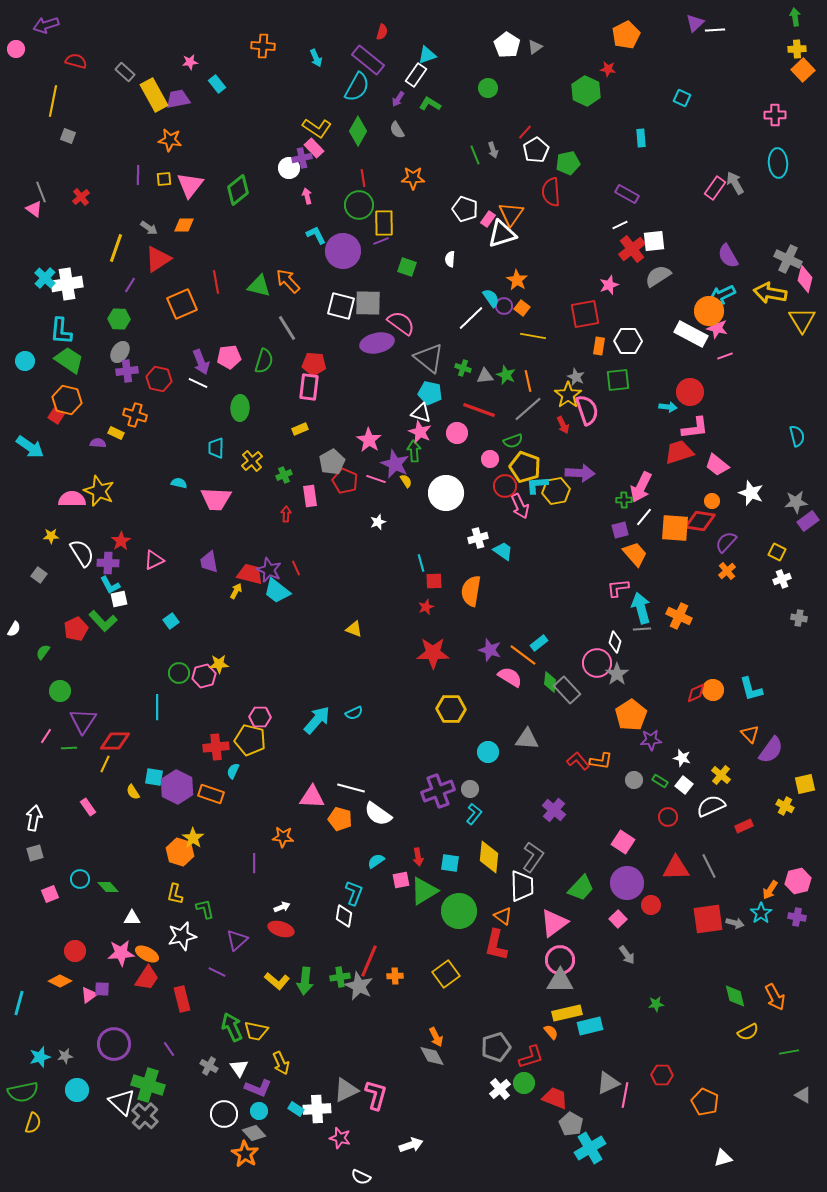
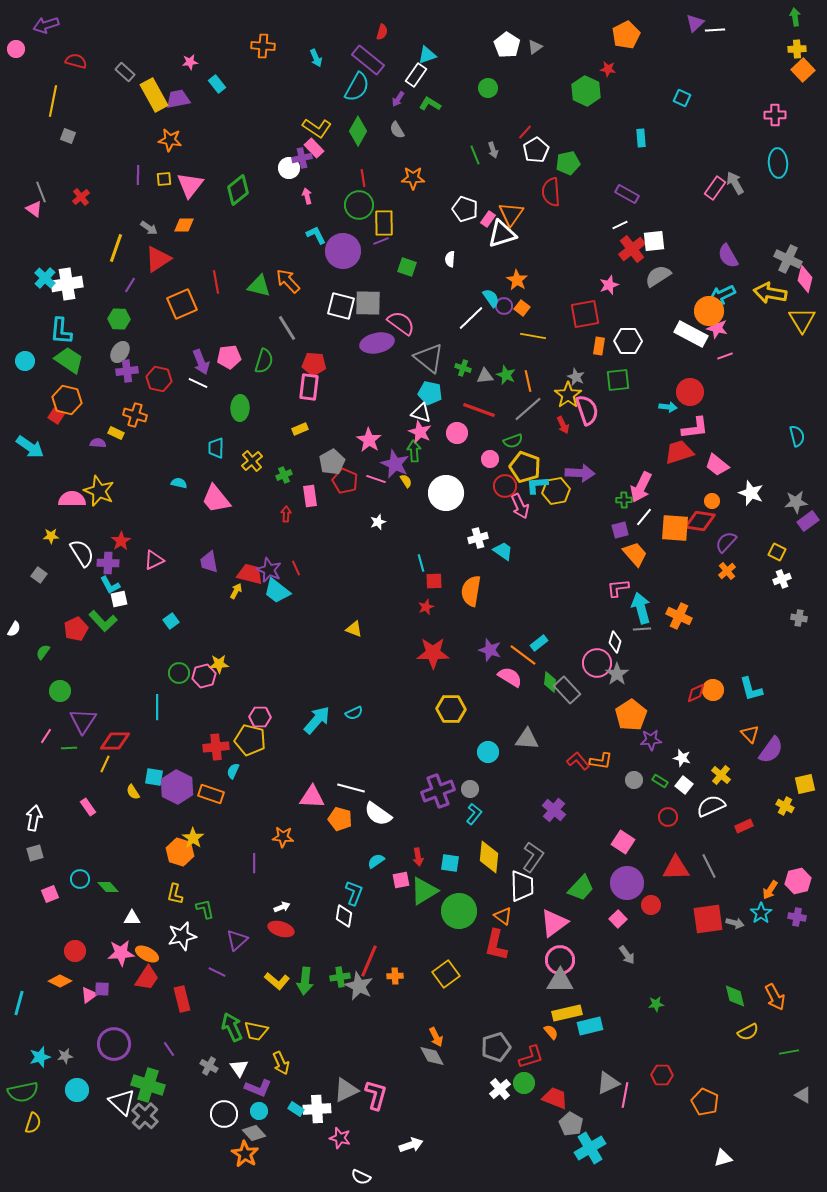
pink trapezoid at (216, 499): rotated 48 degrees clockwise
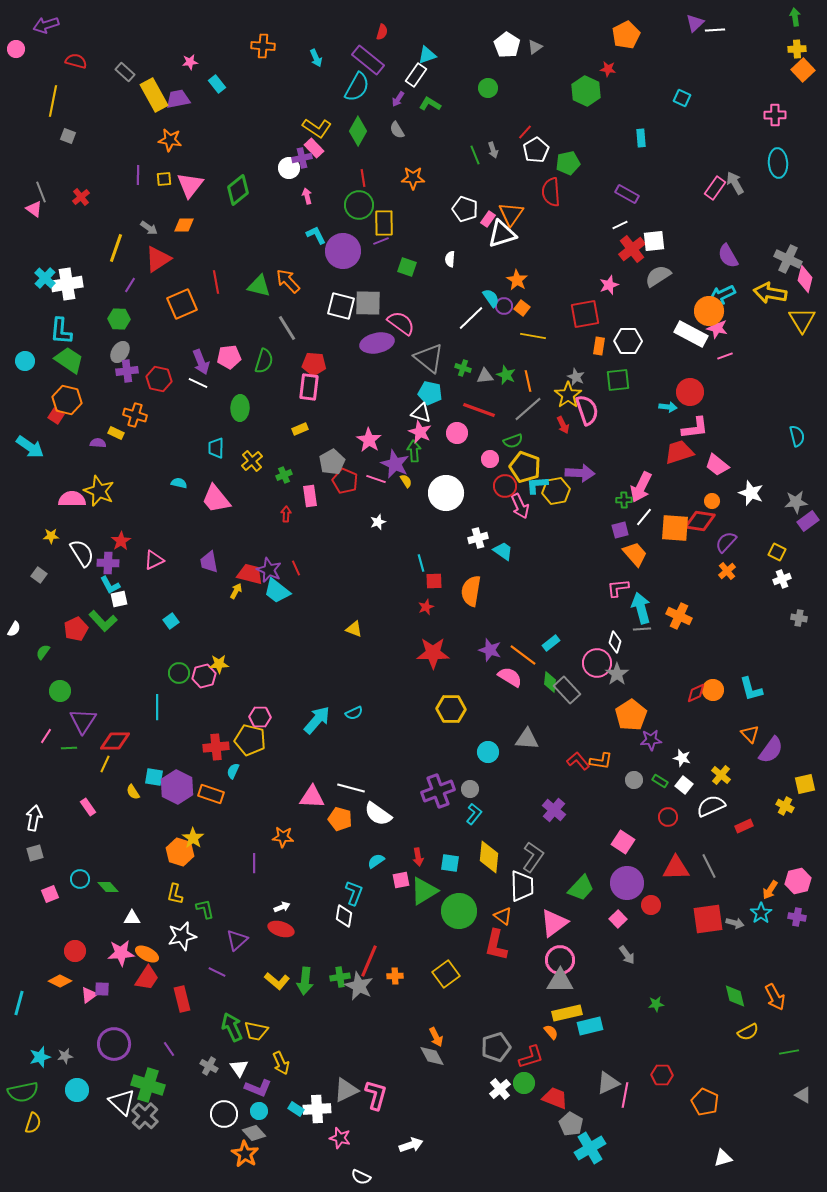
cyan rectangle at (539, 643): moved 12 px right
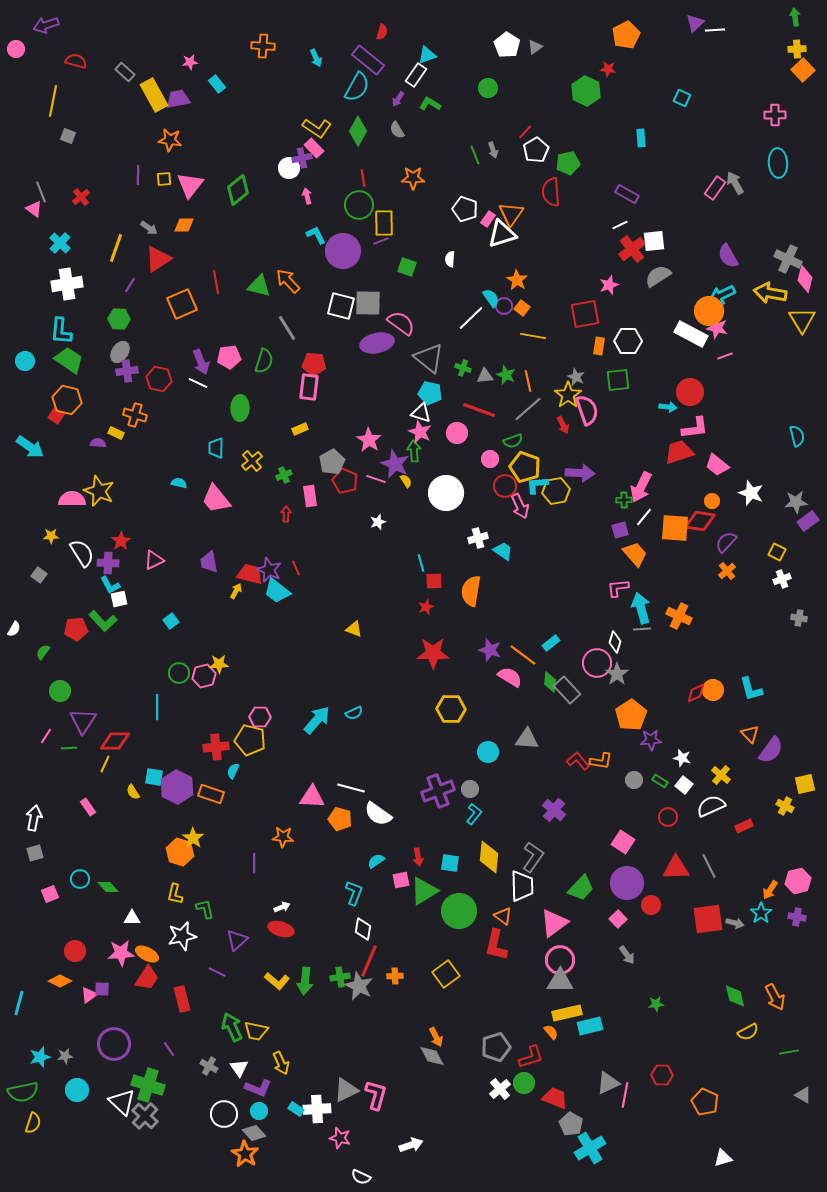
cyan cross at (45, 278): moved 15 px right, 35 px up
red pentagon at (76, 629): rotated 20 degrees clockwise
white diamond at (344, 916): moved 19 px right, 13 px down
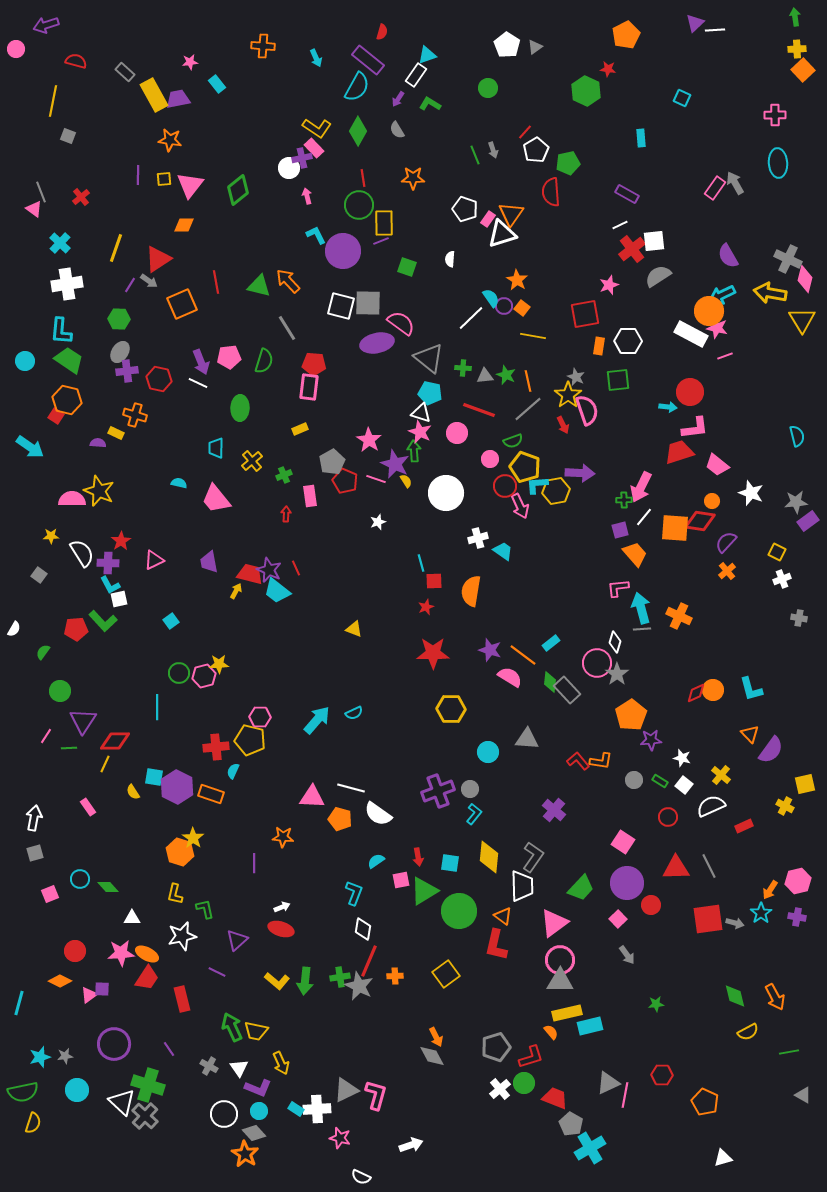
gray arrow at (149, 228): moved 53 px down
green cross at (463, 368): rotated 14 degrees counterclockwise
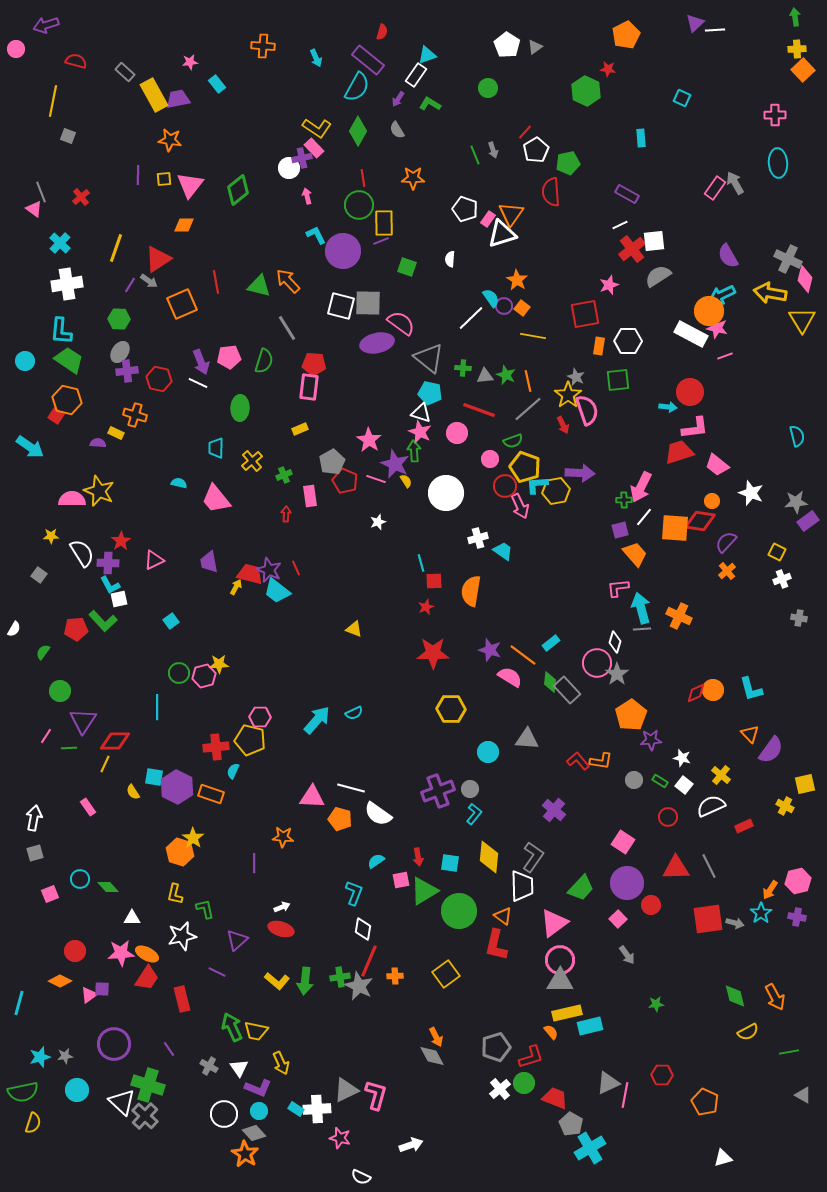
yellow arrow at (236, 591): moved 4 px up
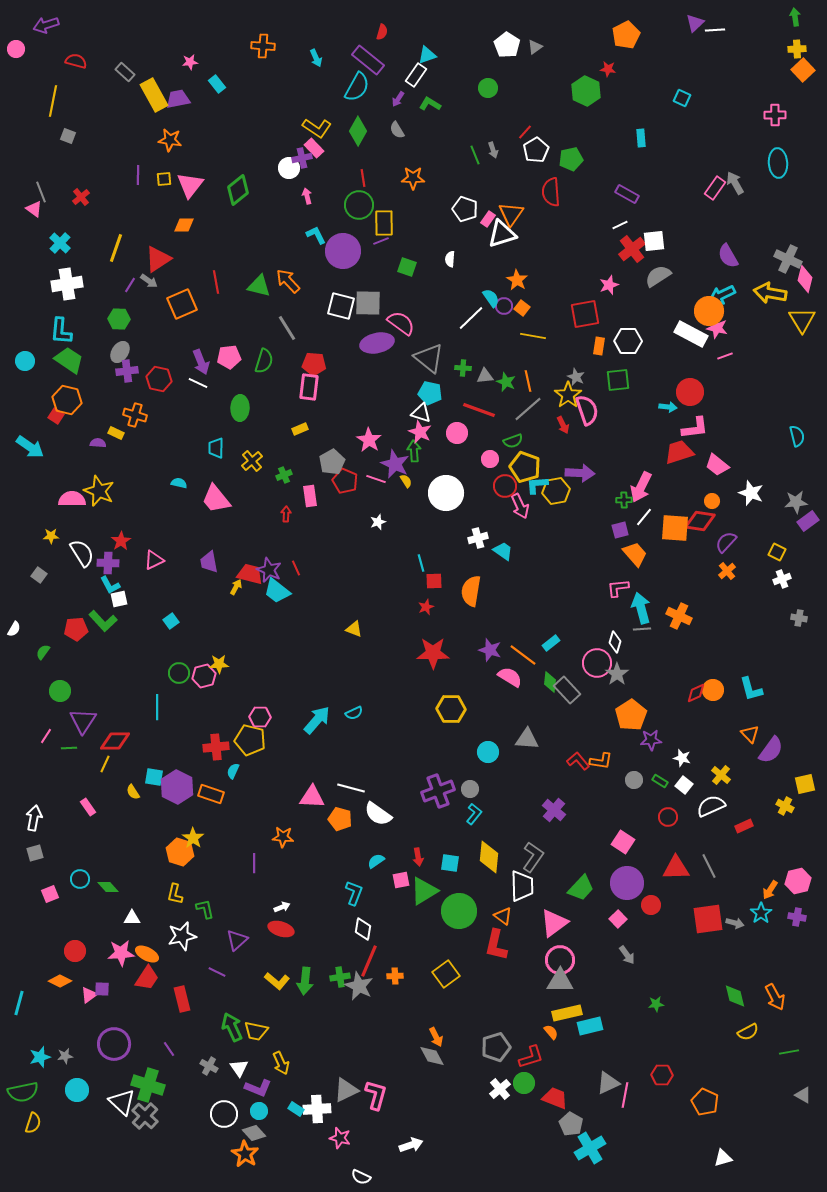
green pentagon at (568, 163): moved 3 px right, 4 px up
green star at (506, 375): moved 7 px down
